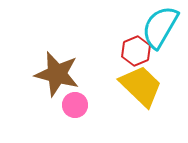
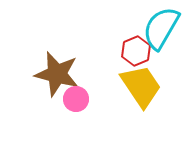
cyan semicircle: moved 1 px right, 1 px down
yellow trapezoid: rotated 12 degrees clockwise
pink circle: moved 1 px right, 6 px up
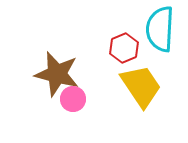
cyan semicircle: moved 1 px left, 1 px down; rotated 27 degrees counterclockwise
red hexagon: moved 12 px left, 3 px up
pink circle: moved 3 px left
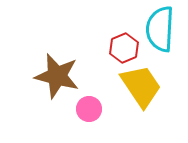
brown star: moved 2 px down
pink circle: moved 16 px right, 10 px down
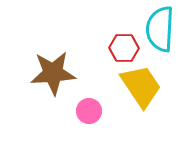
red hexagon: rotated 24 degrees clockwise
brown star: moved 4 px left, 3 px up; rotated 18 degrees counterclockwise
pink circle: moved 2 px down
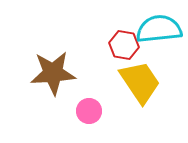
cyan semicircle: moved 1 px left; rotated 81 degrees clockwise
red hexagon: moved 3 px up; rotated 8 degrees clockwise
yellow trapezoid: moved 1 px left, 4 px up
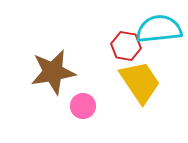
red hexagon: moved 2 px right, 1 px down
brown star: moved 1 px up; rotated 6 degrees counterclockwise
pink circle: moved 6 px left, 5 px up
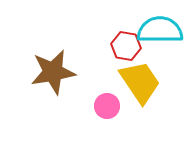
cyan semicircle: moved 1 px right, 1 px down; rotated 6 degrees clockwise
pink circle: moved 24 px right
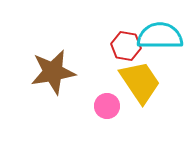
cyan semicircle: moved 6 px down
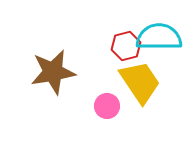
cyan semicircle: moved 1 px left, 1 px down
red hexagon: rotated 24 degrees counterclockwise
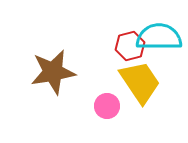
red hexagon: moved 4 px right
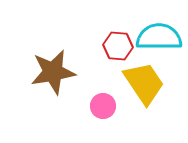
red hexagon: moved 12 px left; rotated 20 degrees clockwise
yellow trapezoid: moved 4 px right, 1 px down
pink circle: moved 4 px left
